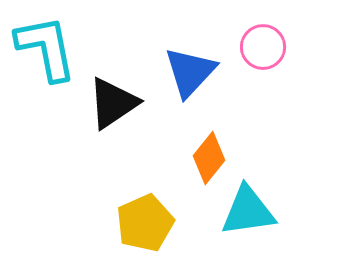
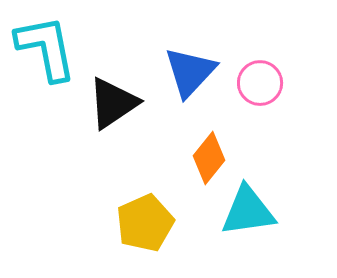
pink circle: moved 3 px left, 36 px down
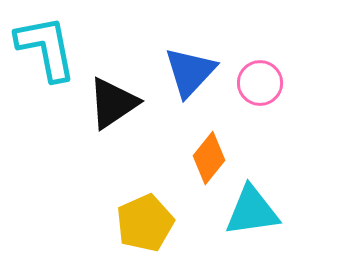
cyan triangle: moved 4 px right
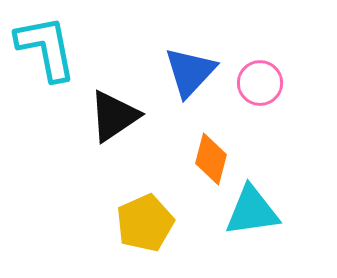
black triangle: moved 1 px right, 13 px down
orange diamond: moved 2 px right, 1 px down; rotated 24 degrees counterclockwise
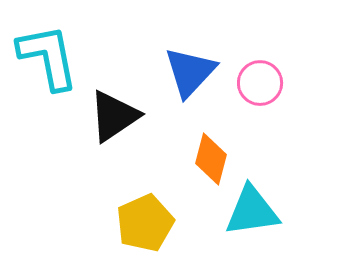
cyan L-shape: moved 2 px right, 9 px down
